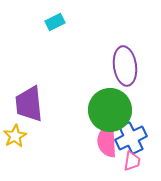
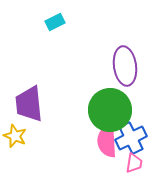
yellow star: rotated 20 degrees counterclockwise
pink trapezoid: moved 2 px right, 2 px down
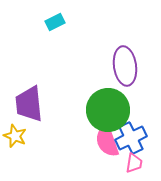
green circle: moved 2 px left
pink semicircle: rotated 16 degrees counterclockwise
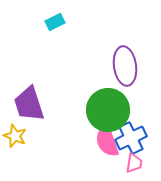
purple trapezoid: rotated 12 degrees counterclockwise
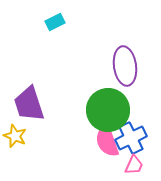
pink trapezoid: moved 2 px down; rotated 15 degrees clockwise
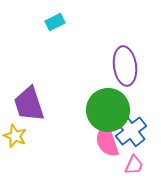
blue cross: moved 7 px up; rotated 12 degrees counterclockwise
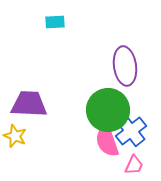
cyan rectangle: rotated 24 degrees clockwise
purple trapezoid: rotated 111 degrees clockwise
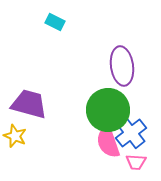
cyan rectangle: rotated 30 degrees clockwise
purple ellipse: moved 3 px left
purple trapezoid: rotated 12 degrees clockwise
blue cross: moved 2 px down
pink semicircle: moved 1 px right, 1 px down
pink trapezoid: moved 2 px right, 3 px up; rotated 70 degrees clockwise
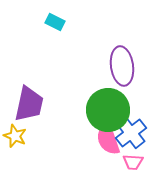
purple trapezoid: rotated 87 degrees clockwise
pink semicircle: moved 3 px up
pink trapezoid: moved 3 px left
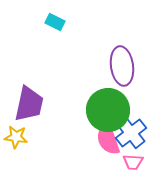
yellow star: moved 1 px right, 1 px down; rotated 15 degrees counterclockwise
